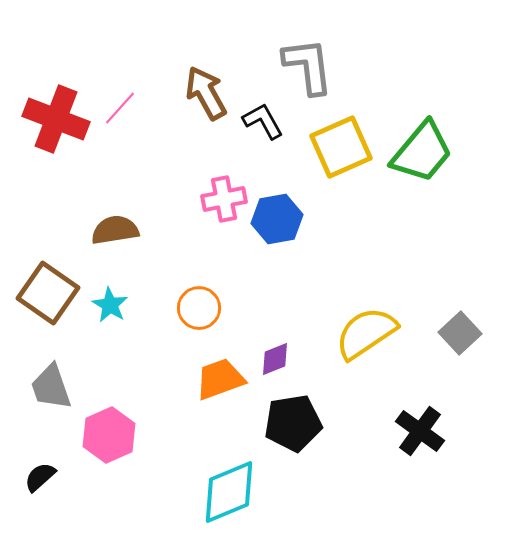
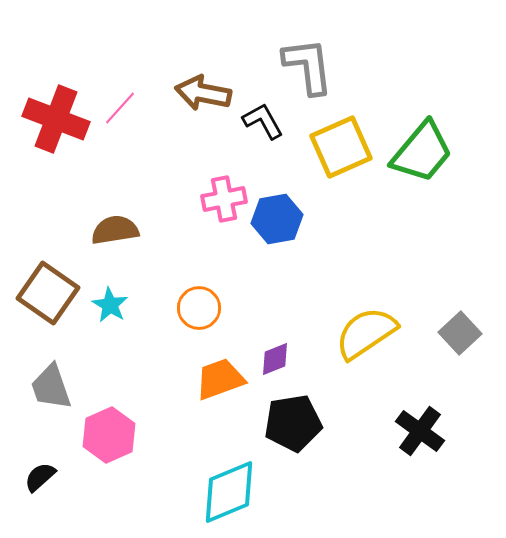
brown arrow: moved 3 px left; rotated 50 degrees counterclockwise
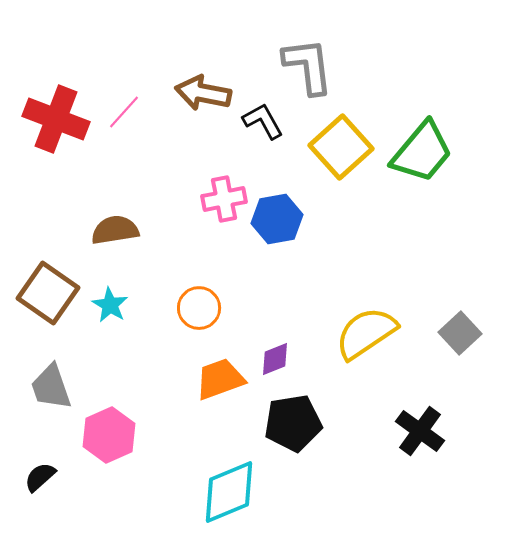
pink line: moved 4 px right, 4 px down
yellow square: rotated 18 degrees counterclockwise
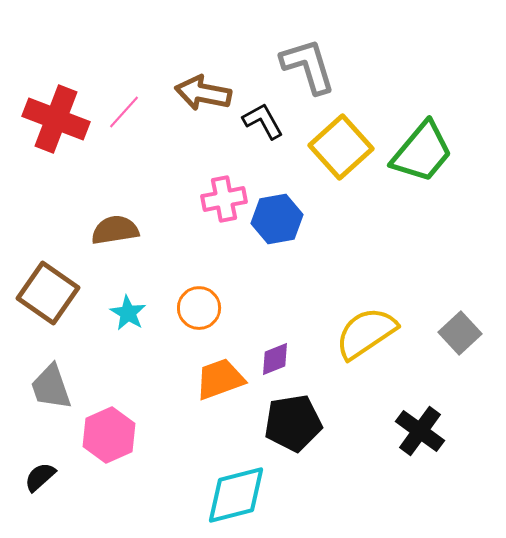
gray L-shape: rotated 10 degrees counterclockwise
cyan star: moved 18 px right, 8 px down
cyan diamond: moved 7 px right, 3 px down; rotated 8 degrees clockwise
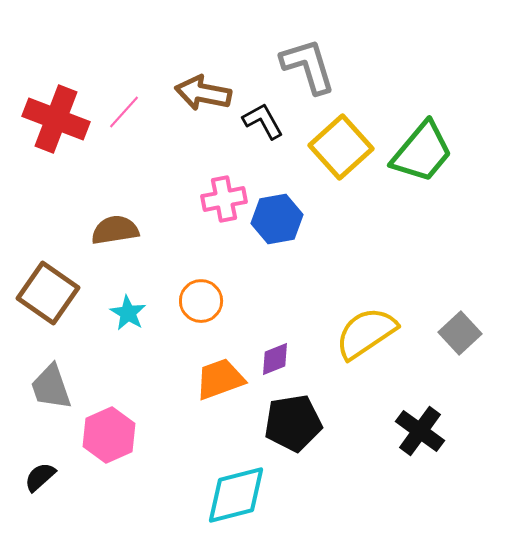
orange circle: moved 2 px right, 7 px up
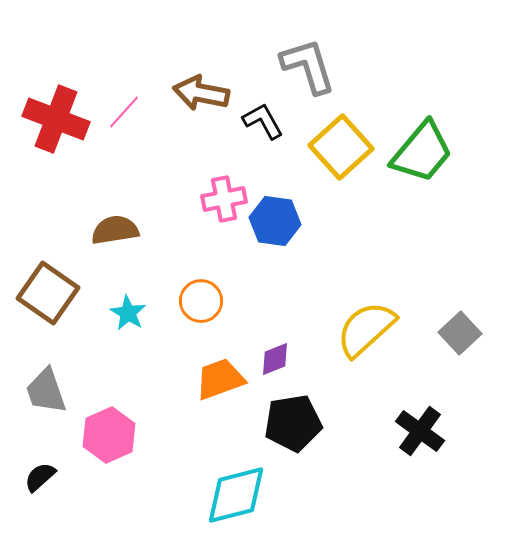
brown arrow: moved 2 px left
blue hexagon: moved 2 px left, 2 px down; rotated 18 degrees clockwise
yellow semicircle: moved 4 px up; rotated 8 degrees counterclockwise
gray trapezoid: moved 5 px left, 4 px down
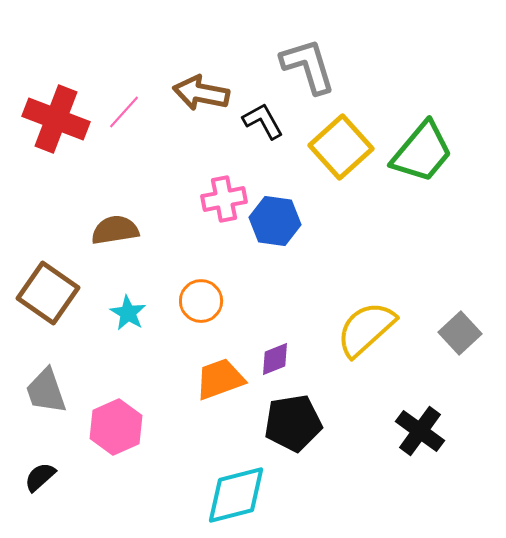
pink hexagon: moved 7 px right, 8 px up
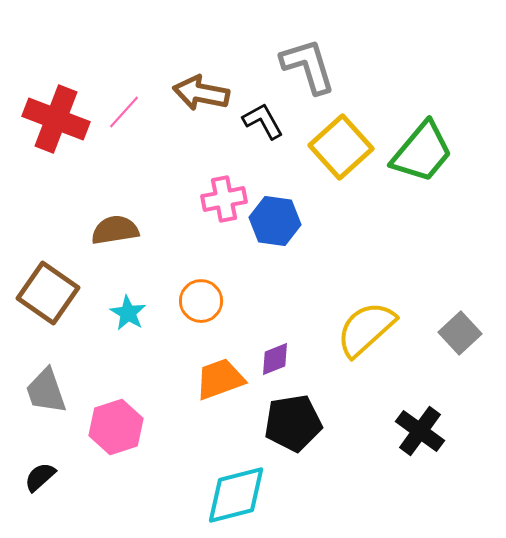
pink hexagon: rotated 6 degrees clockwise
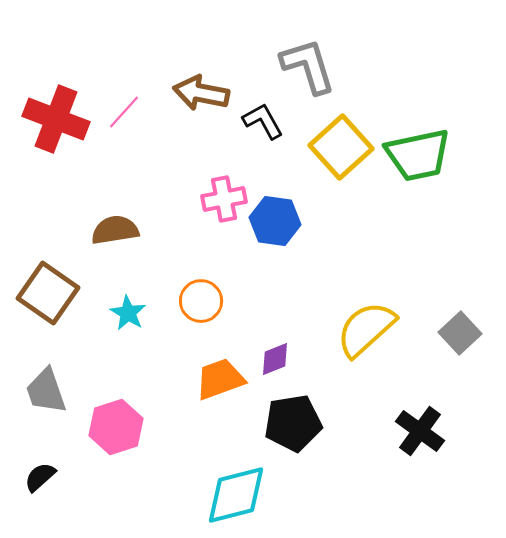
green trapezoid: moved 4 px left, 3 px down; rotated 38 degrees clockwise
